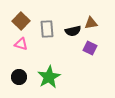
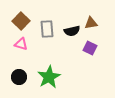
black semicircle: moved 1 px left
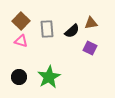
black semicircle: rotated 28 degrees counterclockwise
pink triangle: moved 3 px up
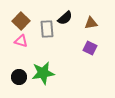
black semicircle: moved 7 px left, 13 px up
green star: moved 6 px left, 4 px up; rotated 20 degrees clockwise
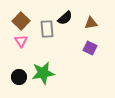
pink triangle: rotated 40 degrees clockwise
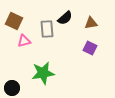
brown square: moved 7 px left; rotated 18 degrees counterclockwise
pink triangle: moved 3 px right; rotated 48 degrees clockwise
black circle: moved 7 px left, 11 px down
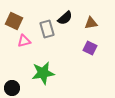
gray rectangle: rotated 12 degrees counterclockwise
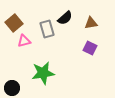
brown square: moved 2 px down; rotated 24 degrees clockwise
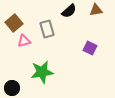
black semicircle: moved 4 px right, 7 px up
brown triangle: moved 5 px right, 13 px up
green star: moved 1 px left, 1 px up
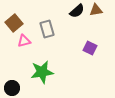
black semicircle: moved 8 px right
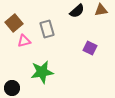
brown triangle: moved 5 px right
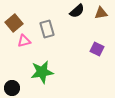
brown triangle: moved 3 px down
purple square: moved 7 px right, 1 px down
